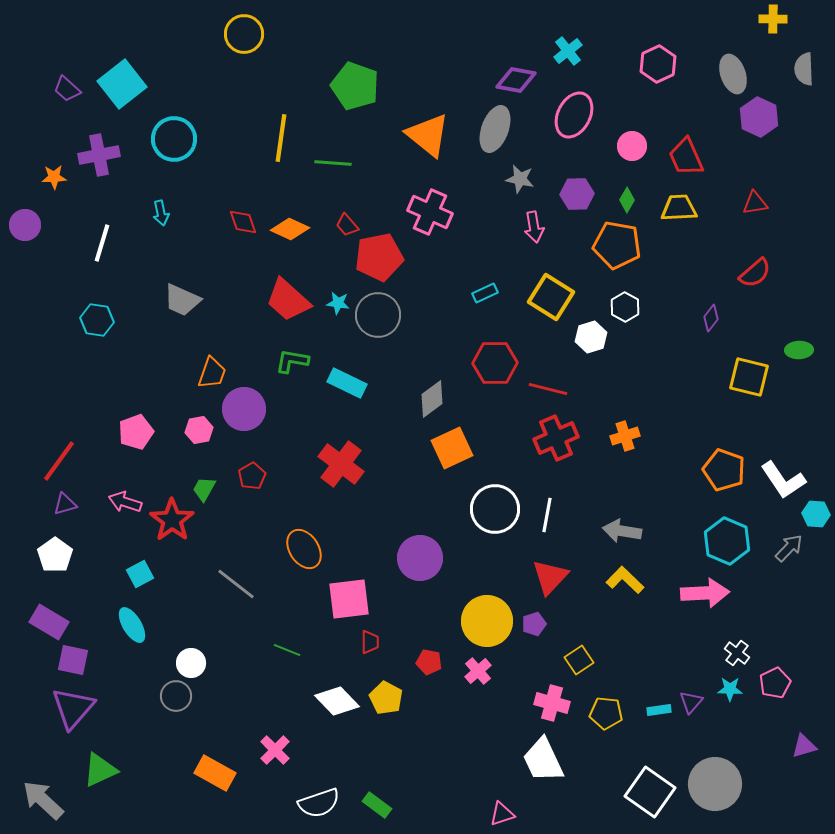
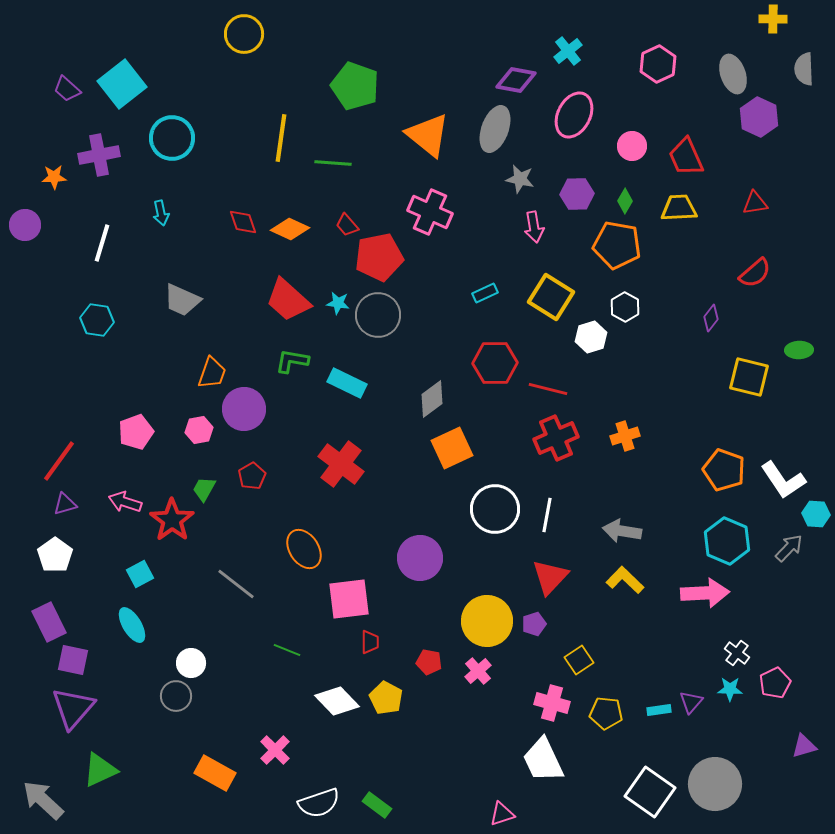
cyan circle at (174, 139): moved 2 px left, 1 px up
green diamond at (627, 200): moved 2 px left, 1 px down
purple rectangle at (49, 622): rotated 33 degrees clockwise
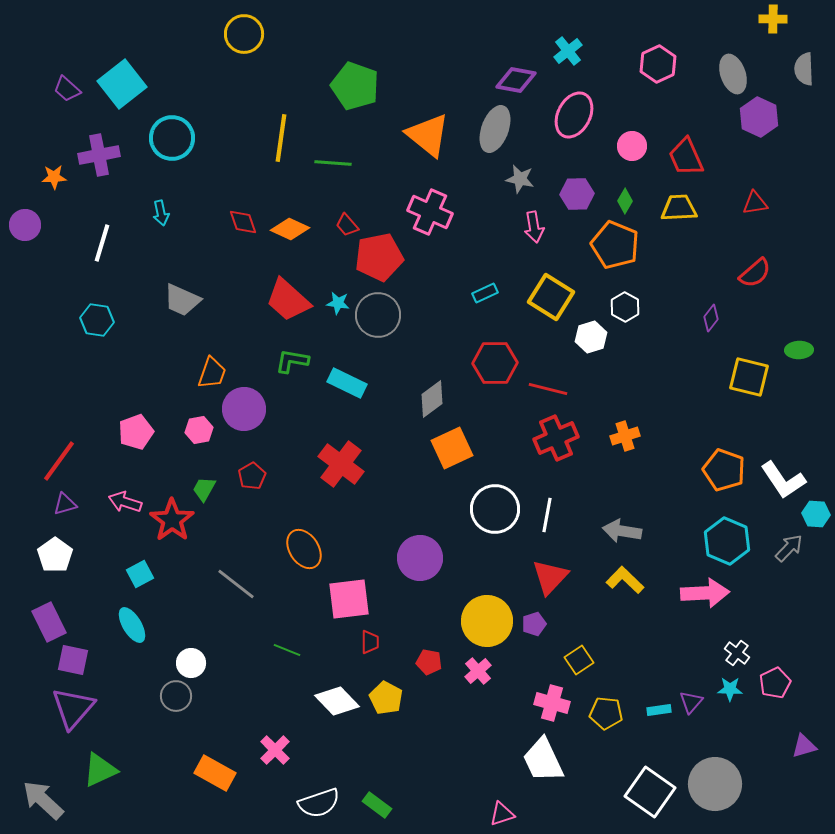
orange pentagon at (617, 245): moved 2 px left; rotated 12 degrees clockwise
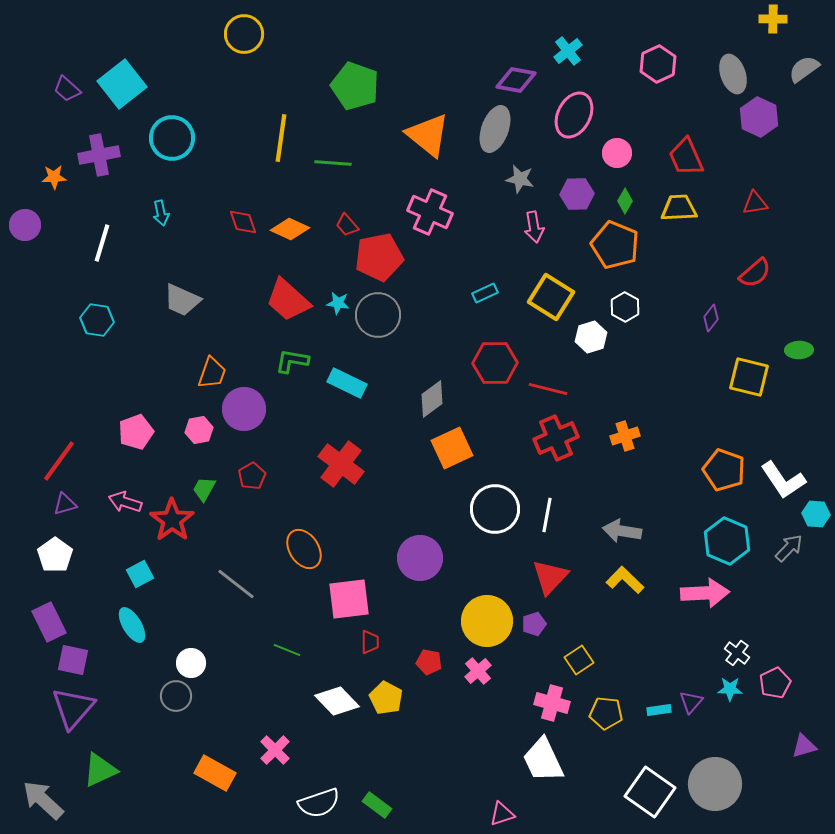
gray semicircle at (804, 69): rotated 56 degrees clockwise
pink circle at (632, 146): moved 15 px left, 7 px down
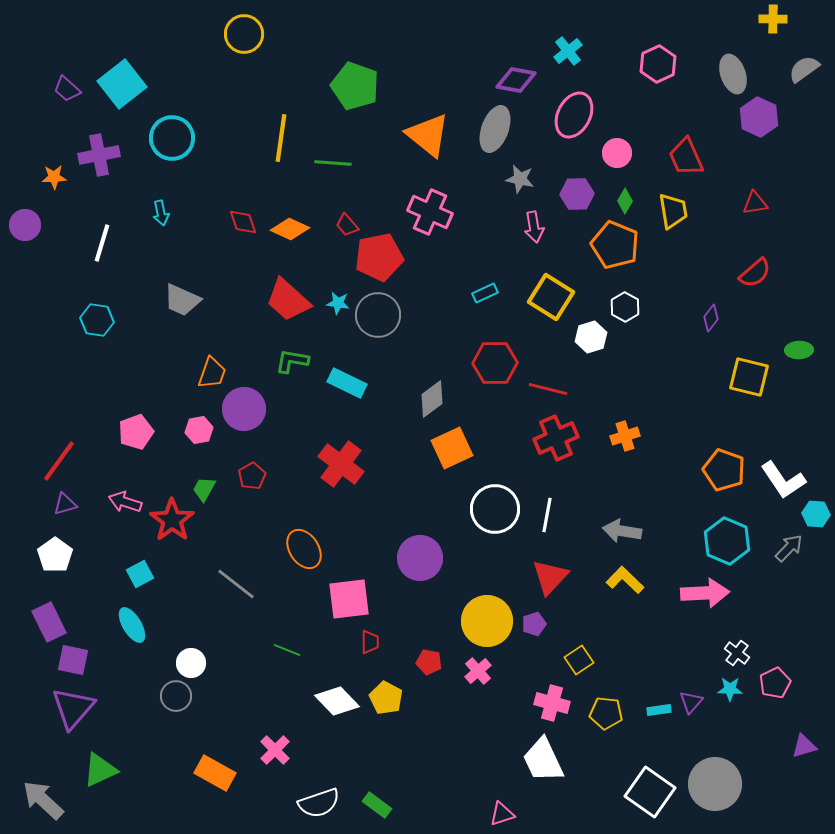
yellow trapezoid at (679, 208): moved 6 px left, 3 px down; rotated 84 degrees clockwise
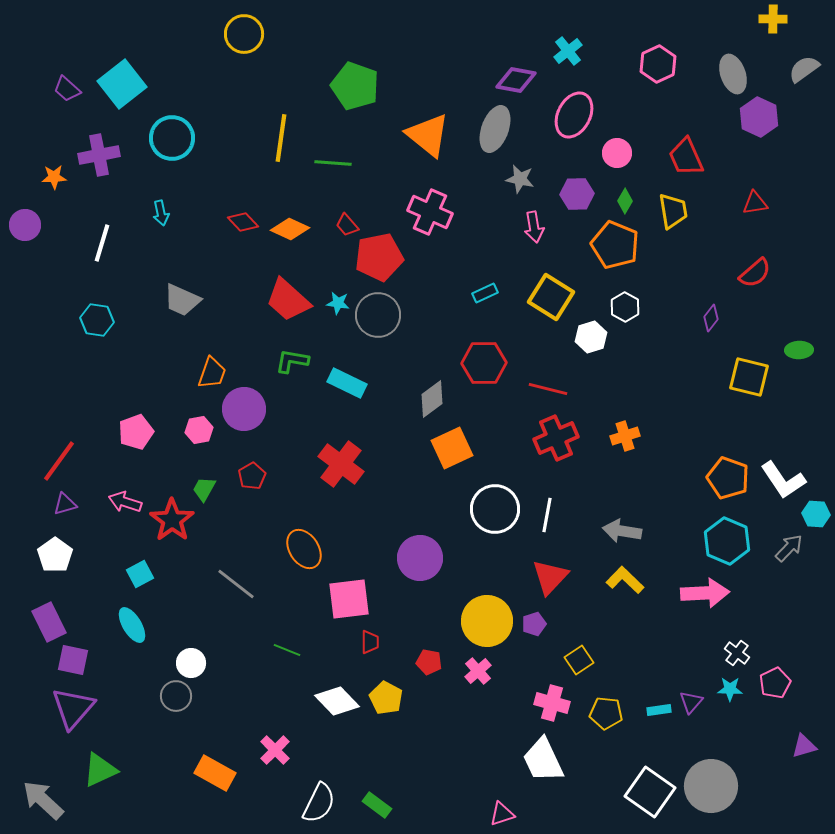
red diamond at (243, 222): rotated 24 degrees counterclockwise
red hexagon at (495, 363): moved 11 px left
orange pentagon at (724, 470): moved 4 px right, 8 px down
gray circle at (715, 784): moved 4 px left, 2 px down
white semicircle at (319, 803): rotated 45 degrees counterclockwise
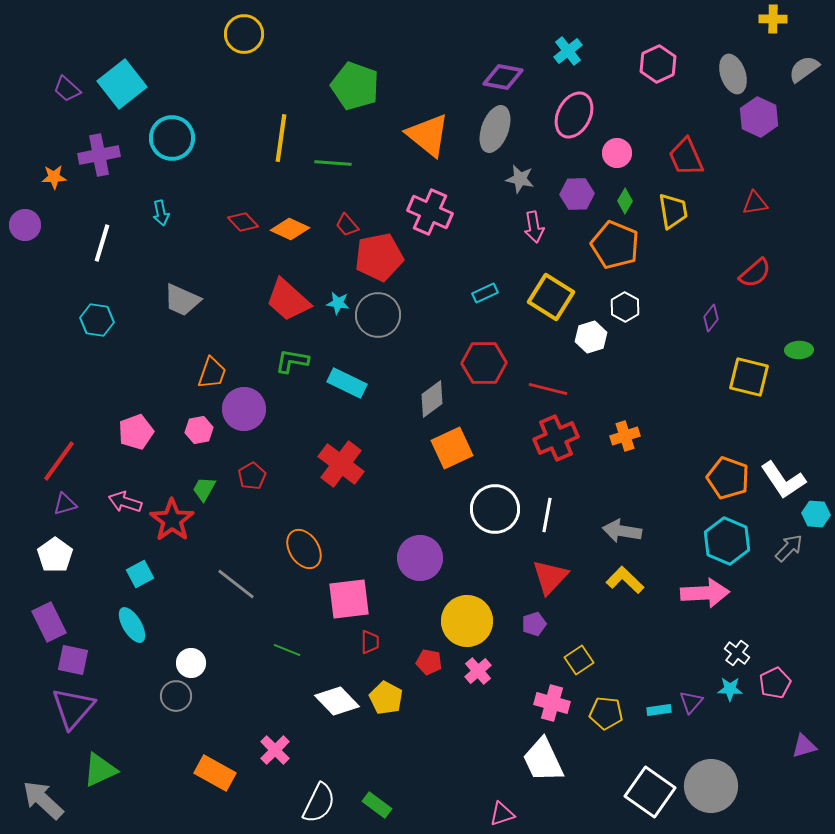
purple diamond at (516, 80): moved 13 px left, 3 px up
yellow circle at (487, 621): moved 20 px left
